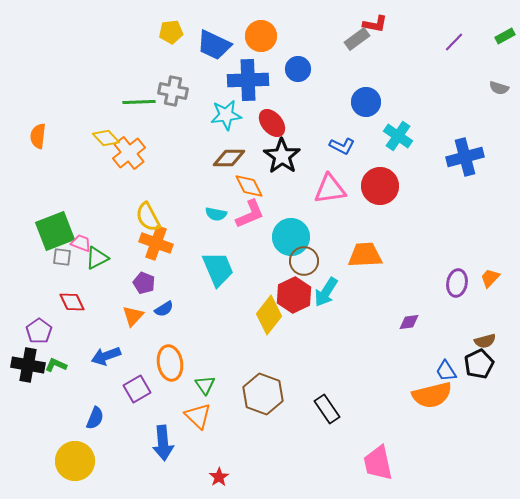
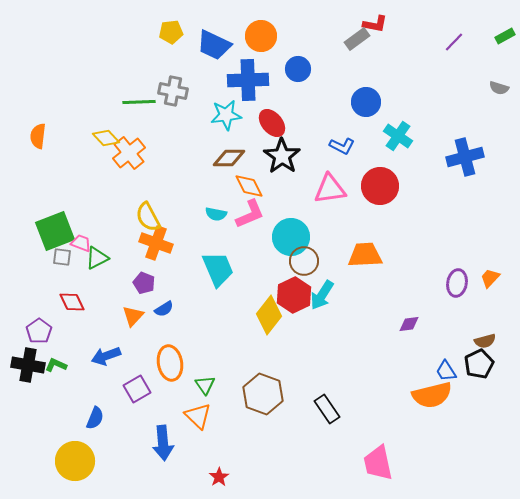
cyan arrow at (326, 292): moved 4 px left, 3 px down
purple diamond at (409, 322): moved 2 px down
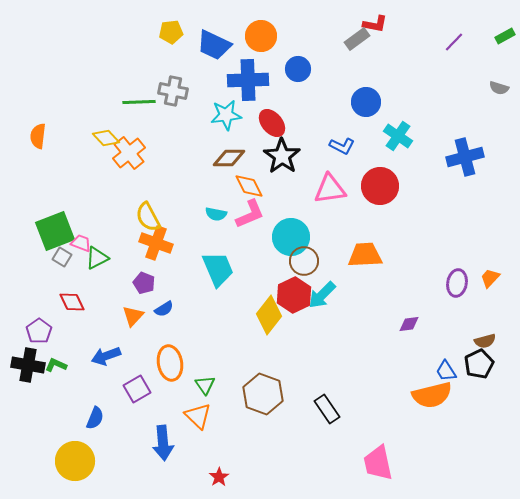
gray square at (62, 257): rotated 24 degrees clockwise
cyan arrow at (322, 295): rotated 12 degrees clockwise
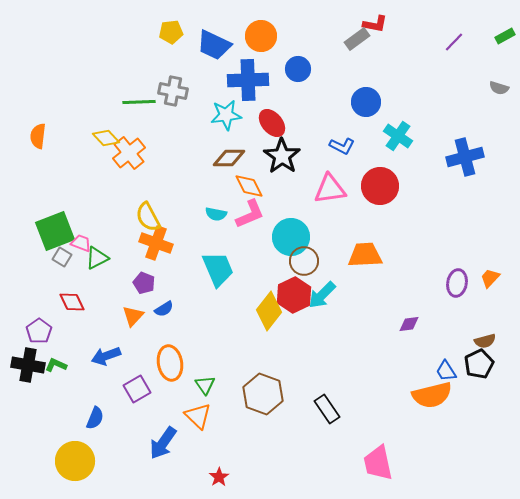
yellow diamond at (269, 315): moved 4 px up
blue arrow at (163, 443): rotated 40 degrees clockwise
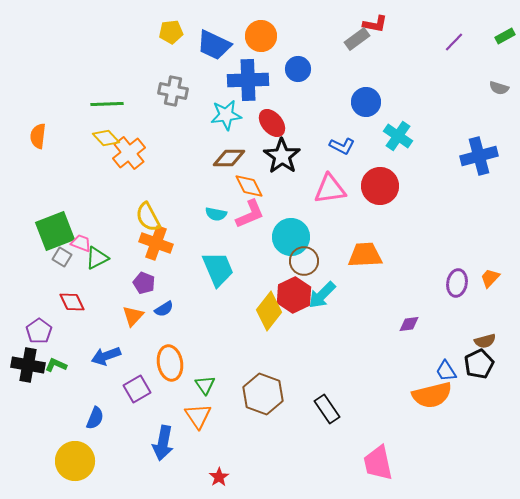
green line at (139, 102): moved 32 px left, 2 px down
blue cross at (465, 157): moved 14 px right, 1 px up
orange triangle at (198, 416): rotated 12 degrees clockwise
blue arrow at (163, 443): rotated 24 degrees counterclockwise
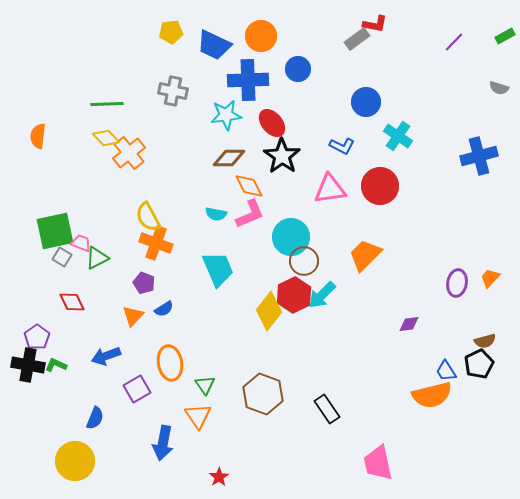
green square at (55, 231): rotated 9 degrees clockwise
orange trapezoid at (365, 255): rotated 42 degrees counterclockwise
purple pentagon at (39, 331): moved 2 px left, 6 px down
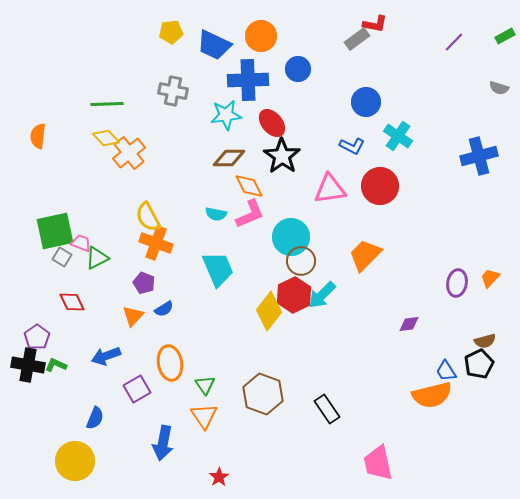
blue L-shape at (342, 146): moved 10 px right
brown circle at (304, 261): moved 3 px left
orange triangle at (198, 416): moved 6 px right
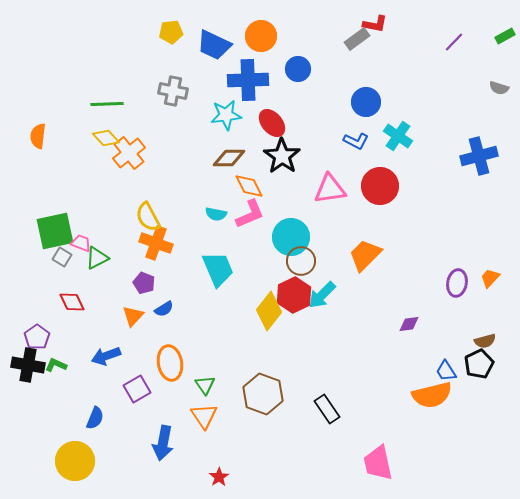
blue L-shape at (352, 146): moved 4 px right, 5 px up
